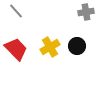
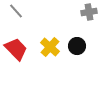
gray cross: moved 3 px right
yellow cross: rotated 18 degrees counterclockwise
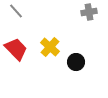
black circle: moved 1 px left, 16 px down
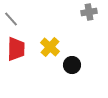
gray line: moved 5 px left, 8 px down
red trapezoid: rotated 45 degrees clockwise
black circle: moved 4 px left, 3 px down
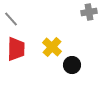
yellow cross: moved 2 px right
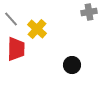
yellow cross: moved 15 px left, 18 px up
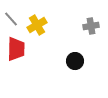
gray cross: moved 2 px right, 14 px down
yellow cross: moved 4 px up; rotated 18 degrees clockwise
black circle: moved 3 px right, 4 px up
